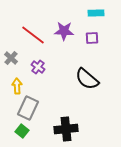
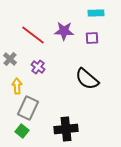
gray cross: moved 1 px left, 1 px down
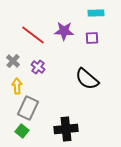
gray cross: moved 3 px right, 2 px down
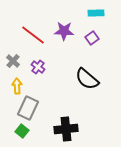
purple square: rotated 32 degrees counterclockwise
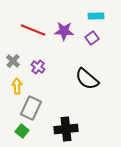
cyan rectangle: moved 3 px down
red line: moved 5 px up; rotated 15 degrees counterclockwise
gray rectangle: moved 3 px right
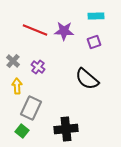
red line: moved 2 px right
purple square: moved 2 px right, 4 px down; rotated 16 degrees clockwise
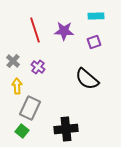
red line: rotated 50 degrees clockwise
gray rectangle: moved 1 px left
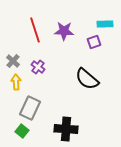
cyan rectangle: moved 9 px right, 8 px down
yellow arrow: moved 1 px left, 4 px up
black cross: rotated 10 degrees clockwise
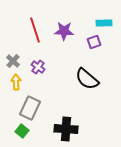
cyan rectangle: moved 1 px left, 1 px up
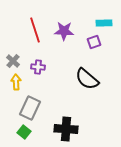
purple cross: rotated 32 degrees counterclockwise
green square: moved 2 px right, 1 px down
